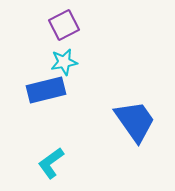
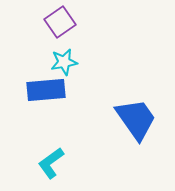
purple square: moved 4 px left, 3 px up; rotated 8 degrees counterclockwise
blue rectangle: rotated 9 degrees clockwise
blue trapezoid: moved 1 px right, 2 px up
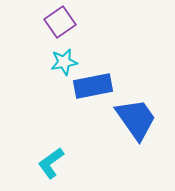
blue rectangle: moved 47 px right, 4 px up; rotated 6 degrees counterclockwise
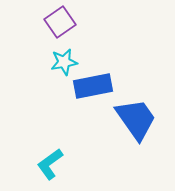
cyan L-shape: moved 1 px left, 1 px down
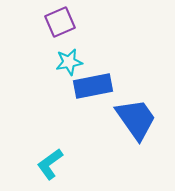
purple square: rotated 12 degrees clockwise
cyan star: moved 5 px right
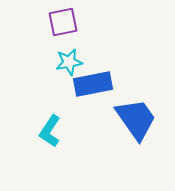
purple square: moved 3 px right; rotated 12 degrees clockwise
blue rectangle: moved 2 px up
cyan L-shape: moved 33 px up; rotated 20 degrees counterclockwise
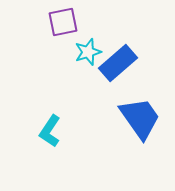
cyan star: moved 19 px right, 10 px up; rotated 8 degrees counterclockwise
blue rectangle: moved 25 px right, 21 px up; rotated 30 degrees counterclockwise
blue trapezoid: moved 4 px right, 1 px up
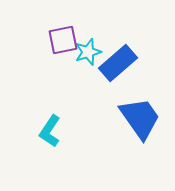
purple square: moved 18 px down
